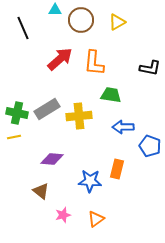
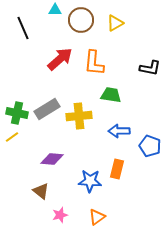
yellow triangle: moved 2 px left, 1 px down
blue arrow: moved 4 px left, 4 px down
yellow line: moved 2 px left; rotated 24 degrees counterclockwise
pink star: moved 3 px left
orange triangle: moved 1 px right, 2 px up
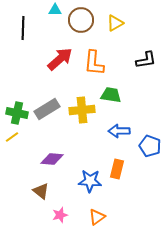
black line: rotated 25 degrees clockwise
black L-shape: moved 4 px left, 8 px up; rotated 20 degrees counterclockwise
yellow cross: moved 3 px right, 6 px up
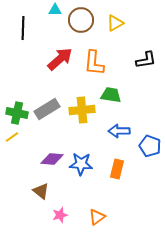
blue star: moved 9 px left, 17 px up
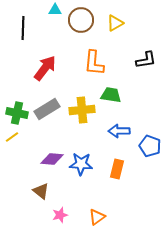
red arrow: moved 15 px left, 9 px down; rotated 12 degrees counterclockwise
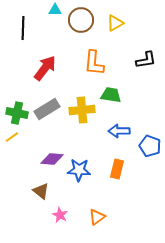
blue star: moved 2 px left, 6 px down
pink star: rotated 28 degrees counterclockwise
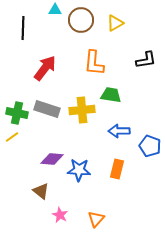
gray rectangle: rotated 50 degrees clockwise
orange triangle: moved 1 px left, 2 px down; rotated 12 degrees counterclockwise
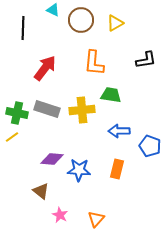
cyan triangle: moved 2 px left; rotated 24 degrees clockwise
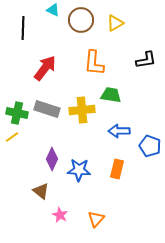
purple diamond: rotated 70 degrees counterclockwise
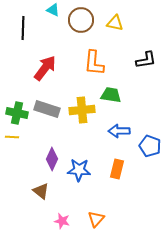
yellow triangle: rotated 42 degrees clockwise
yellow line: rotated 40 degrees clockwise
pink star: moved 2 px right, 6 px down; rotated 14 degrees counterclockwise
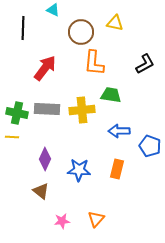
brown circle: moved 12 px down
black L-shape: moved 1 px left, 4 px down; rotated 20 degrees counterclockwise
gray rectangle: rotated 15 degrees counterclockwise
purple diamond: moved 7 px left
pink star: rotated 21 degrees counterclockwise
